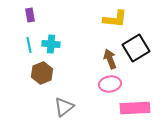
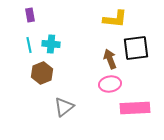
black square: rotated 24 degrees clockwise
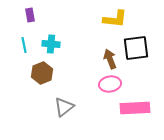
cyan line: moved 5 px left
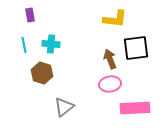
brown hexagon: rotated 20 degrees counterclockwise
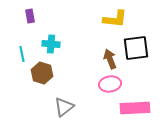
purple rectangle: moved 1 px down
cyan line: moved 2 px left, 9 px down
